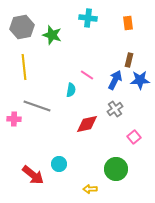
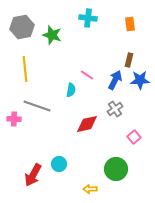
orange rectangle: moved 2 px right, 1 px down
yellow line: moved 1 px right, 2 px down
red arrow: rotated 80 degrees clockwise
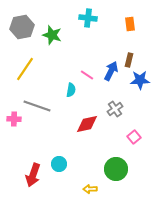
yellow line: rotated 40 degrees clockwise
blue arrow: moved 4 px left, 9 px up
red arrow: rotated 10 degrees counterclockwise
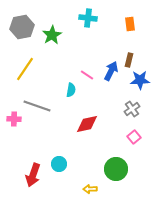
green star: rotated 24 degrees clockwise
gray cross: moved 17 px right
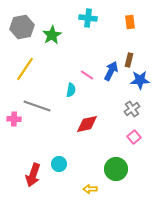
orange rectangle: moved 2 px up
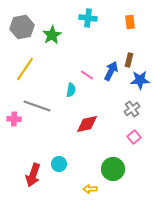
green circle: moved 3 px left
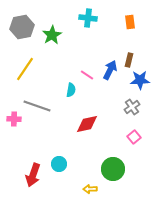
blue arrow: moved 1 px left, 1 px up
gray cross: moved 2 px up
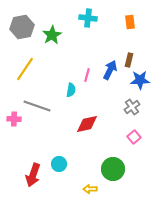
pink line: rotated 72 degrees clockwise
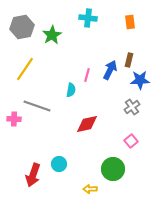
pink square: moved 3 px left, 4 px down
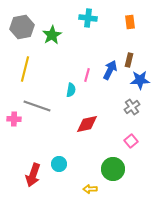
yellow line: rotated 20 degrees counterclockwise
